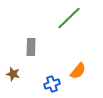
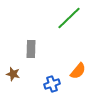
gray rectangle: moved 2 px down
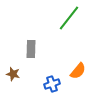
green line: rotated 8 degrees counterclockwise
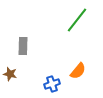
green line: moved 8 px right, 2 px down
gray rectangle: moved 8 px left, 3 px up
brown star: moved 3 px left
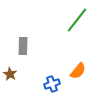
brown star: rotated 16 degrees clockwise
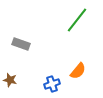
gray rectangle: moved 2 px left, 2 px up; rotated 72 degrees counterclockwise
brown star: moved 6 px down; rotated 16 degrees counterclockwise
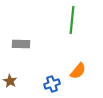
green line: moved 5 px left; rotated 32 degrees counterclockwise
gray rectangle: rotated 18 degrees counterclockwise
brown star: moved 1 px down; rotated 16 degrees clockwise
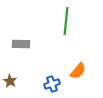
green line: moved 6 px left, 1 px down
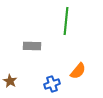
gray rectangle: moved 11 px right, 2 px down
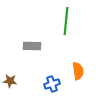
orange semicircle: rotated 48 degrees counterclockwise
brown star: rotated 24 degrees counterclockwise
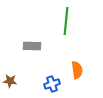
orange semicircle: moved 1 px left, 1 px up
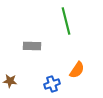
green line: rotated 20 degrees counterclockwise
orange semicircle: rotated 42 degrees clockwise
